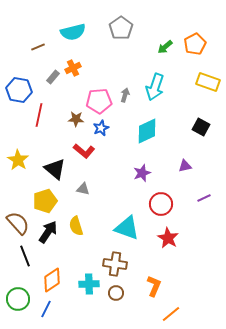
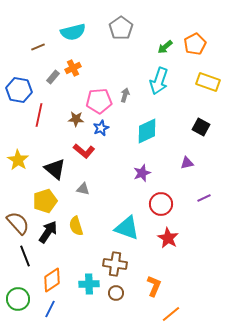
cyan arrow: moved 4 px right, 6 px up
purple triangle: moved 2 px right, 3 px up
blue line: moved 4 px right
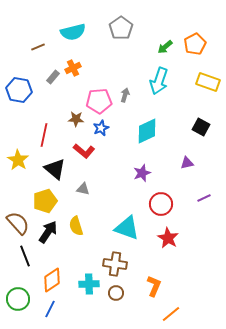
red line: moved 5 px right, 20 px down
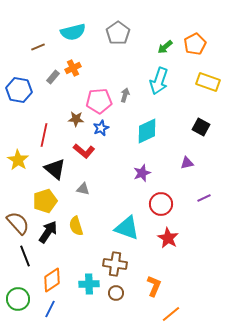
gray pentagon: moved 3 px left, 5 px down
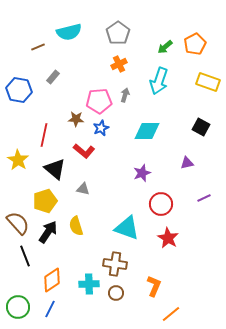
cyan semicircle: moved 4 px left
orange cross: moved 46 px right, 4 px up
cyan diamond: rotated 24 degrees clockwise
green circle: moved 8 px down
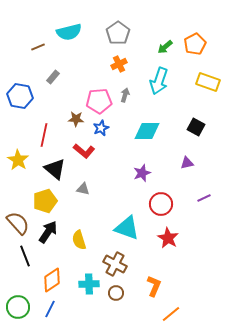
blue hexagon: moved 1 px right, 6 px down
black square: moved 5 px left
yellow semicircle: moved 3 px right, 14 px down
brown cross: rotated 20 degrees clockwise
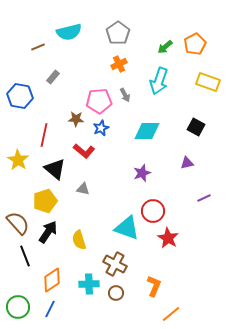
gray arrow: rotated 136 degrees clockwise
red circle: moved 8 px left, 7 px down
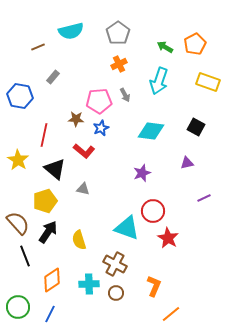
cyan semicircle: moved 2 px right, 1 px up
green arrow: rotated 70 degrees clockwise
cyan diamond: moved 4 px right; rotated 8 degrees clockwise
blue line: moved 5 px down
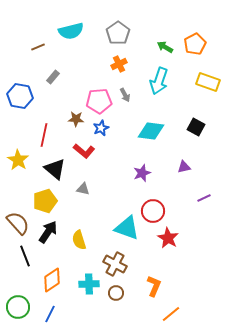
purple triangle: moved 3 px left, 4 px down
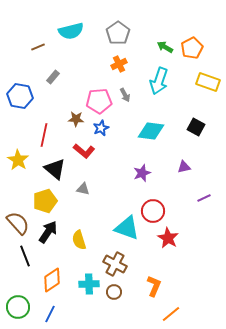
orange pentagon: moved 3 px left, 4 px down
brown circle: moved 2 px left, 1 px up
